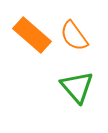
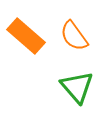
orange rectangle: moved 6 px left, 1 px down
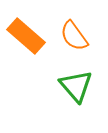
green triangle: moved 1 px left, 1 px up
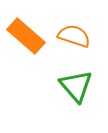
orange semicircle: rotated 144 degrees clockwise
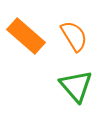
orange semicircle: rotated 40 degrees clockwise
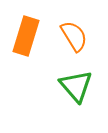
orange rectangle: rotated 66 degrees clockwise
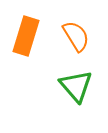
orange semicircle: moved 2 px right
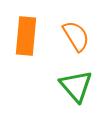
orange rectangle: rotated 12 degrees counterclockwise
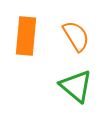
green triangle: rotated 9 degrees counterclockwise
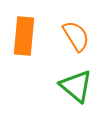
orange rectangle: moved 2 px left
